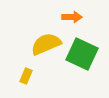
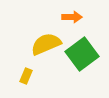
green square: rotated 28 degrees clockwise
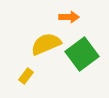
orange arrow: moved 3 px left
yellow rectangle: rotated 14 degrees clockwise
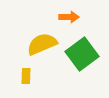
yellow semicircle: moved 4 px left
yellow rectangle: rotated 35 degrees counterclockwise
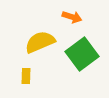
orange arrow: moved 3 px right; rotated 18 degrees clockwise
yellow semicircle: moved 2 px left, 2 px up
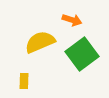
orange arrow: moved 3 px down
yellow rectangle: moved 2 px left, 5 px down
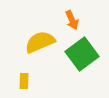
orange arrow: rotated 48 degrees clockwise
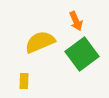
orange arrow: moved 4 px right, 1 px down
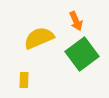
yellow semicircle: moved 1 px left, 4 px up
yellow rectangle: moved 1 px up
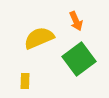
green square: moved 3 px left, 5 px down
yellow rectangle: moved 1 px right, 1 px down
